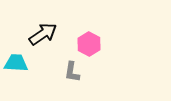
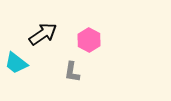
pink hexagon: moved 4 px up
cyan trapezoid: rotated 145 degrees counterclockwise
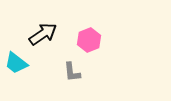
pink hexagon: rotated 10 degrees clockwise
gray L-shape: rotated 15 degrees counterclockwise
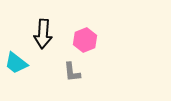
black arrow: rotated 128 degrees clockwise
pink hexagon: moved 4 px left
